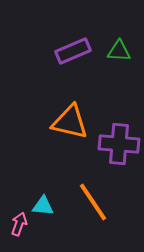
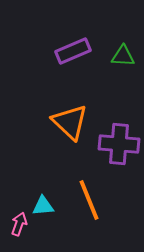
green triangle: moved 4 px right, 5 px down
orange triangle: rotated 30 degrees clockwise
orange line: moved 4 px left, 2 px up; rotated 12 degrees clockwise
cyan triangle: rotated 10 degrees counterclockwise
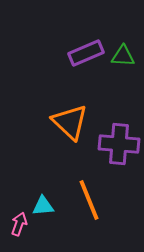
purple rectangle: moved 13 px right, 2 px down
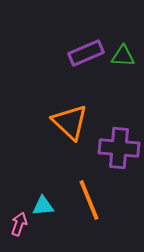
purple cross: moved 4 px down
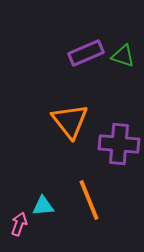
green triangle: rotated 15 degrees clockwise
orange triangle: moved 1 px up; rotated 9 degrees clockwise
purple cross: moved 4 px up
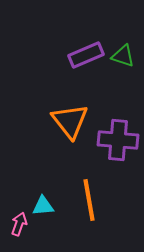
purple rectangle: moved 2 px down
purple cross: moved 1 px left, 4 px up
orange line: rotated 12 degrees clockwise
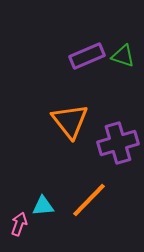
purple rectangle: moved 1 px right, 1 px down
purple cross: moved 3 px down; rotated 21 degrees counterclockwise
orange line: rotated 54 degrees clockwise
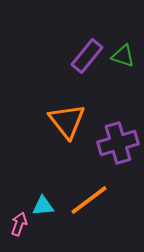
purple rectangle: rotated 28 degrees counterclockwise
orange triangle: moved 3 px left
orange line: rotated 9 degrees clockwise
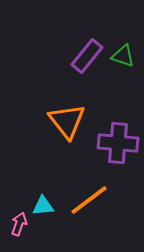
purple cross: rotated 21 degrees clockwise
